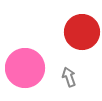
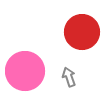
pink circle: moved 3 px down
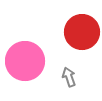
pink circle: moved 10 px up
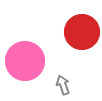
gray arrow: moved 6 px left, 8 px down
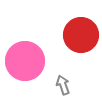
red circle: moved 1 px left, 3 px down
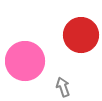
gray arrow: moved 2 px down
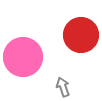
pink circle: moved 2 px left, 4 px up
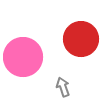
red circle: moved 4 px down
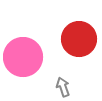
red circle: moved 2 px left
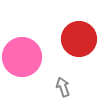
pink circle: moved 1 px left
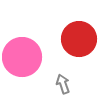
gray arrow: moved 3 px up
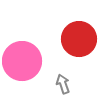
pink circle: moved 4 px down
